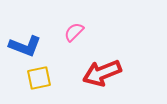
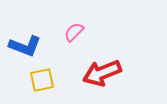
yellow square: moved 3 px right, 2 px down
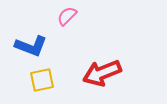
pink semicircle: moved 7 px left, 16 px up
blue L-shape: moved 6 px right
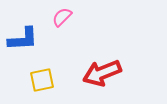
pink semicircle: moved 5 px left, 1 px down
blue L-shape: moved 8 px left, 7 px up; rotated 24 degrees counterclockwise
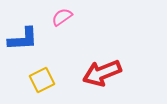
pink semicircle: rotated 10 degrees clockwise
yellow square: rotated 15 degrees counterclockwise
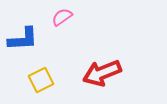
yellow square: moved 1 px left
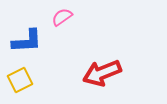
blue L-shape: moved 4 px right, 2 px down
yellow square: moved 21 px left
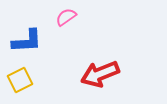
pink semicircle: moved 4 px right
red arrow: moved 2 px left, 1 px down
